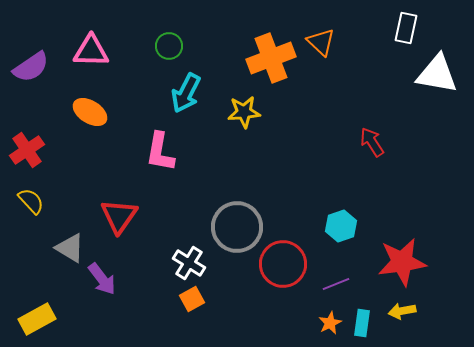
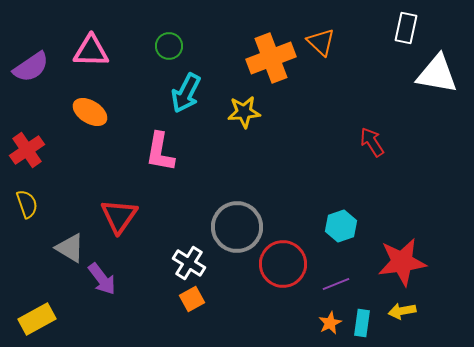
yellow semicircle: moved 4 px left, 3 px down; rotated 24 degrees clockwise
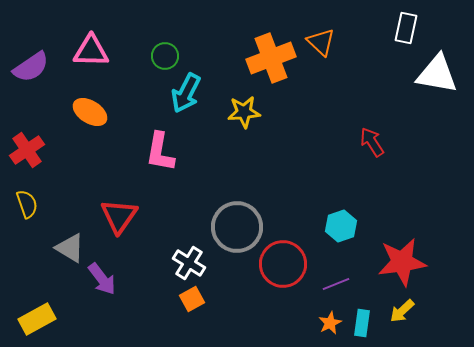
green circle: moved 4 px left, 10 px down
yellow arrow: rotated 32 degrees counterclockwise
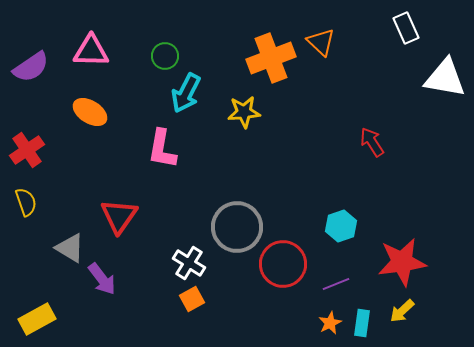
white rectangle: rotated 36 degrees counterclockwise
white triangle: moved 8 px right, 4 px down
pink L-shape: moved 2 px right, 3 px up
yellow semicircle: moved 1 px left, 2 px up
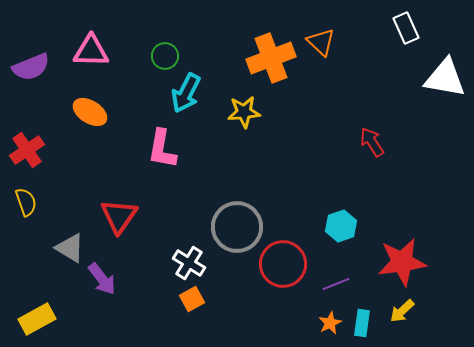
purple semicircle: rotated 12 degrees clockwise
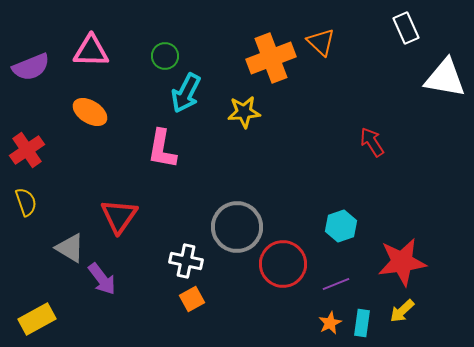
white cross: moved 3 px left, 2 px up; rotated 20 degrees counterclockwise
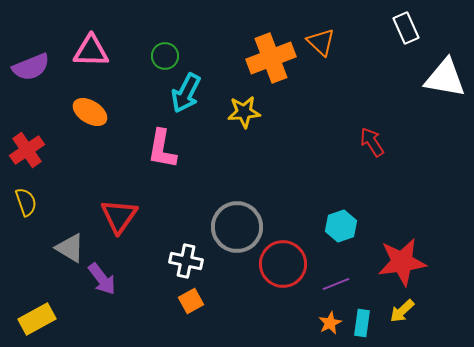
orange square: moved 1 px left, 2 px down
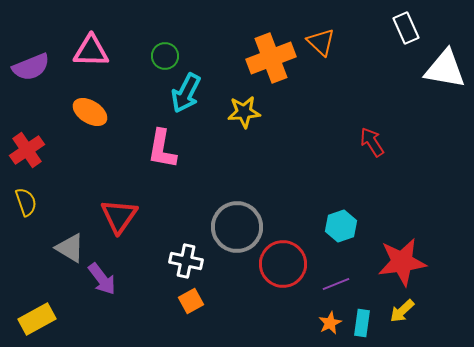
white triangle: moved 9 px up
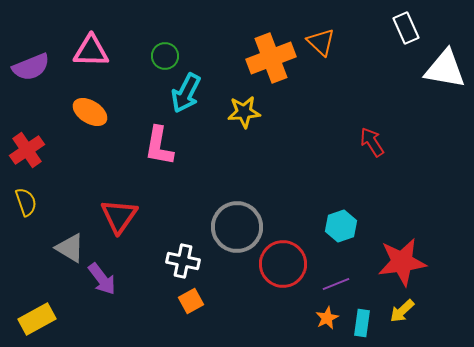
pink L-shape: moved 3 px left, 3 px up
white cross: moved 3 px left
orange star: moved 3 px left, 5 px up
